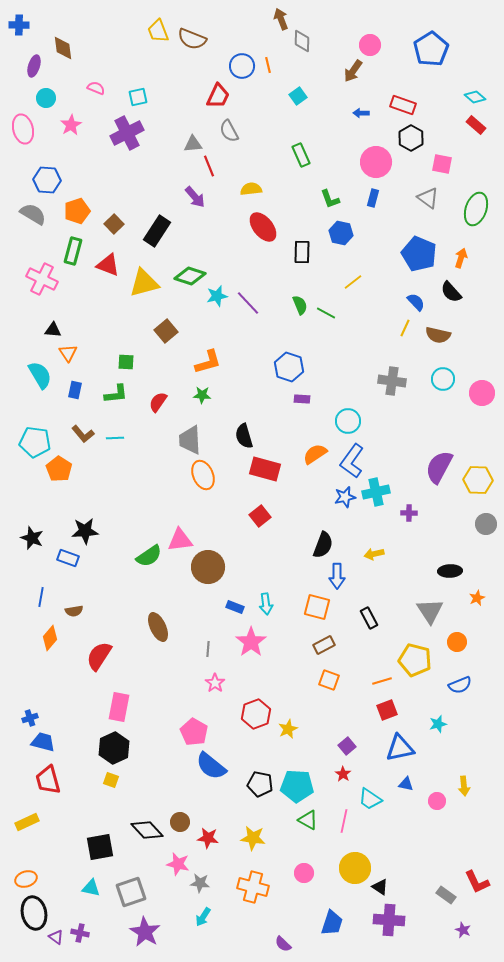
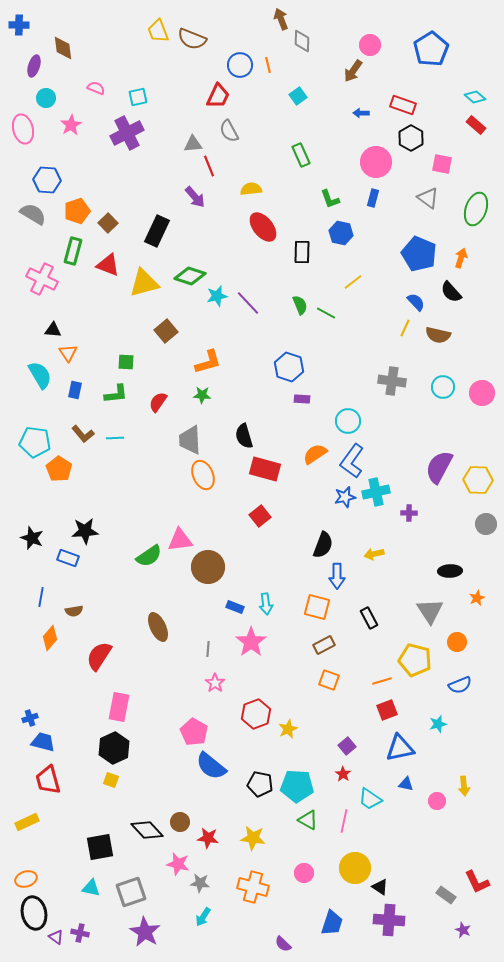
blue circle at (242, 66): moved 2 px left, 1 px up
brown square at (114, 224): moved 6 px left, 1 px up
black rectangle at (157, 231): rotated 8 degrees counterclockwise
cyan circle at (443, 379): moved 8 px down
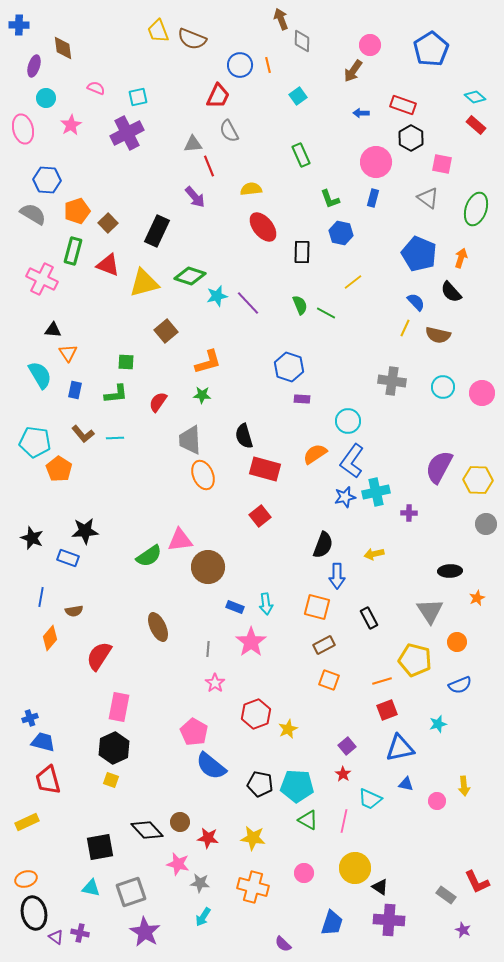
cyan trapezoid at (370, 799): rotated 10 degrees counterclockwise
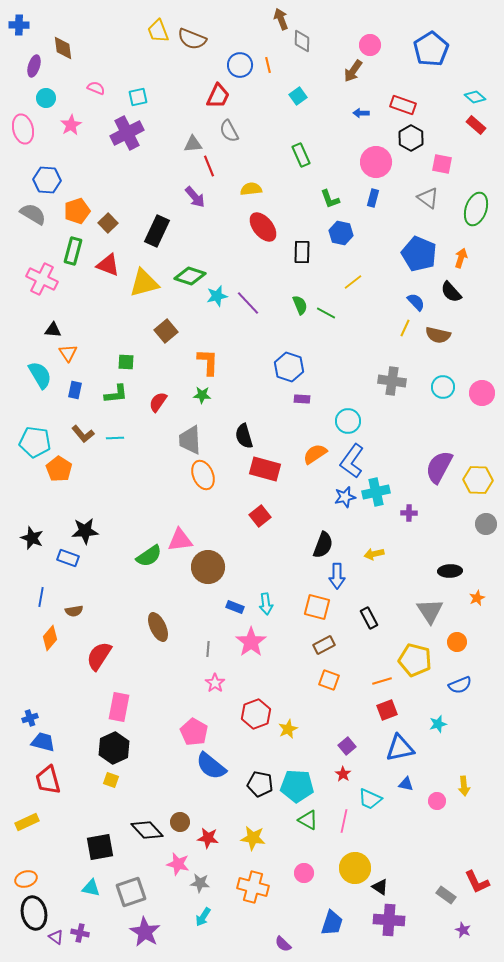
orange L-shape at (208, 362): rotated 72 degrees counterclockwise
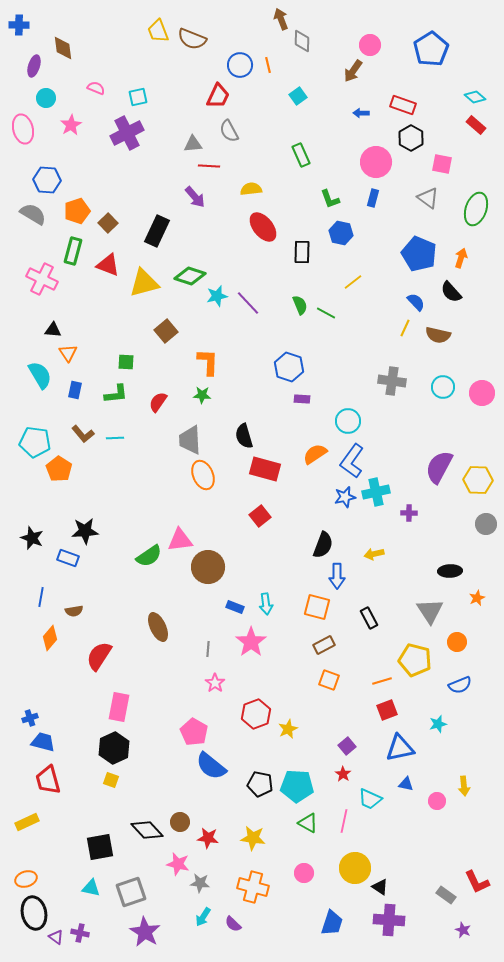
red line at (209, 166): rotated 65 degrees counterclockwise
green triangle at (308, 820): moved 3 px down
purple semicircle at (283, 944): moved 50 px left, 20 px up
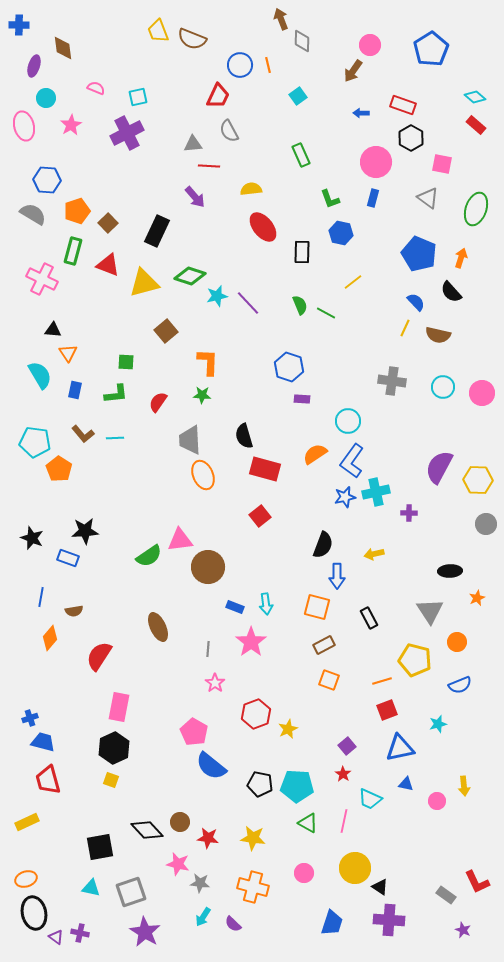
pink ellipse at (23, 129): moved 1 px right, 3 px up
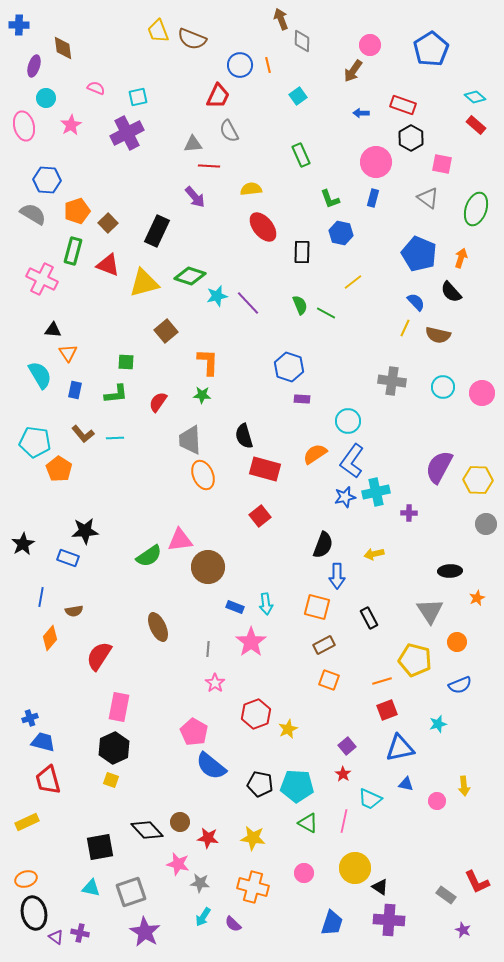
black star at (32, 538): moved 9 px left, 6 px down; rotated 20 degrees clockwise
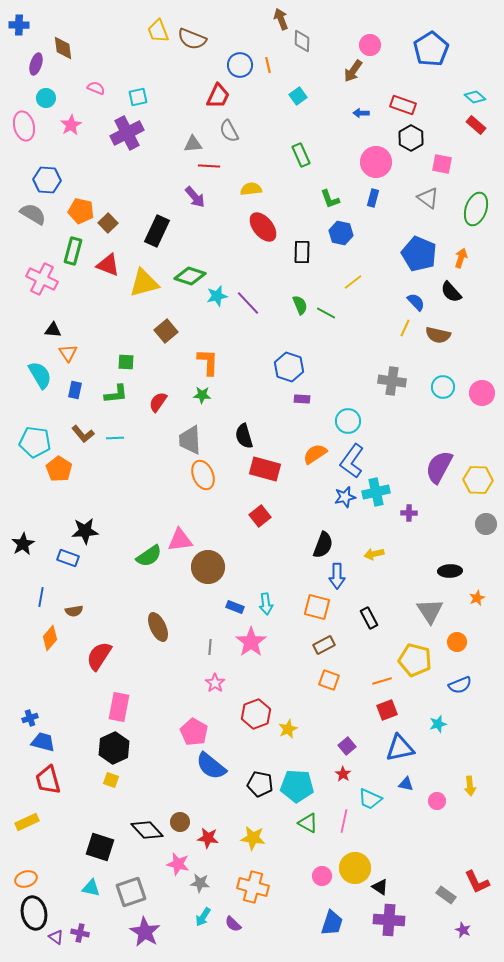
purple ellipse at (34, 66): moved 2 px right, 2 px up
orange pentagon at (77, 211): moved 4 px right; rotated 30 degrees clockwise
gray line at (208, 649): moved 2 px right, 2 px up
yellow arrow at (464, 786): moved 6 px right
black square at (100, 847): rotated 28 degrees clockwise
pink circle at (304, 873): moved 18 px right, 3 px down
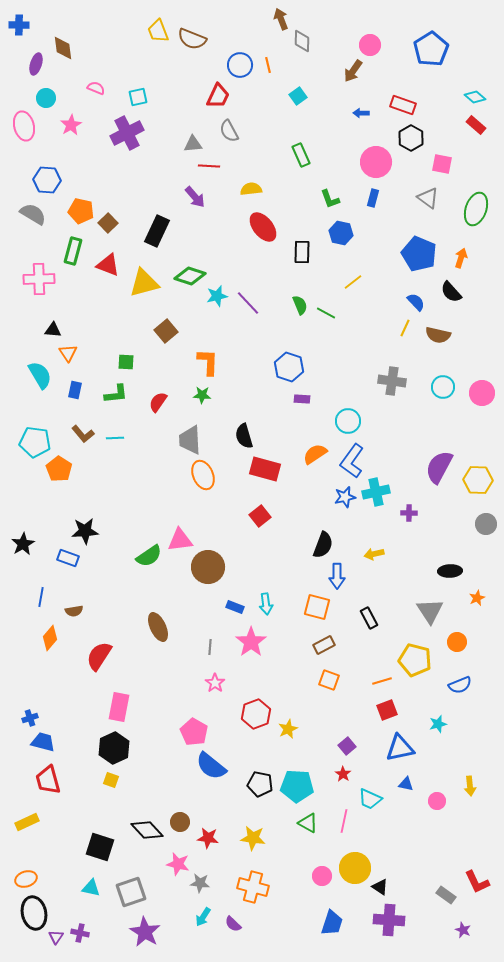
pink cross at (42, 279): moved 3 px left; rotated 28 degrees counterclockwise
purple triangle at (56, 937): rotated 28 degrees clockwise
